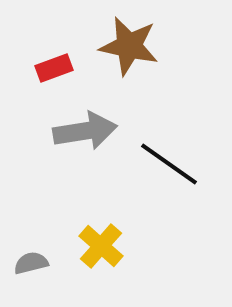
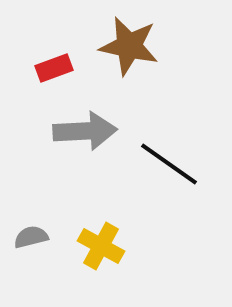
gray arrow: rotated 6 degrees clockwise
yellow cross: rotated 12 degrees counterclockwise
gray semicircle: moved 26 px up
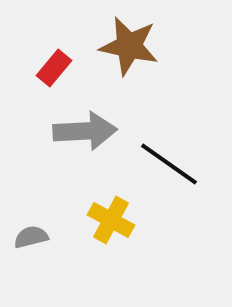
red rectangle: rotated 30 degrees counterclockwise
yellow cross: moved 10 px right, 26 px up
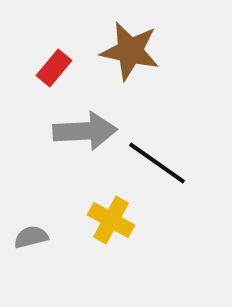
brown star: moved 1 px right, 5 px down
black line: moved 12 px left, 1 px up
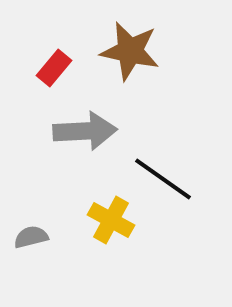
black line: moved 6 px right, 16 px down
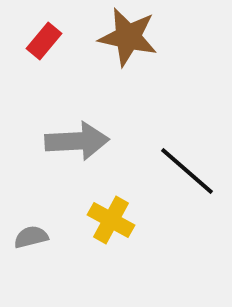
brown star: moved 2 px left, 14 px up
red rectangle: moved 10 px left, 27 px up
gray arrow: moved 8 px left, 10 px down
black line: moved 24 px right, 8 px up; rotated 6 degrees clockwise
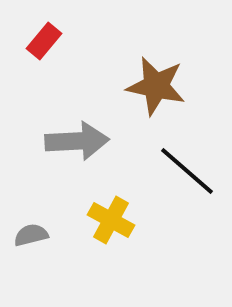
brown star: moved 28 px right, 49 px down
gray semicircle: moved 2 px up
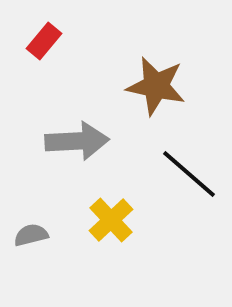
black line: moved 2 px right, 3 px down
yellow cross: rotated 18 degrees clockwise
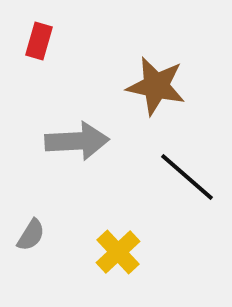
red rectangle: moved 5 px left; rotated 24 degrees counterclockwise
black line: moved 2 px left, 3 px down
yellow cross: moved 7 px right, 32 px down
gray semicircle: rotated 136 degrees clockwise
